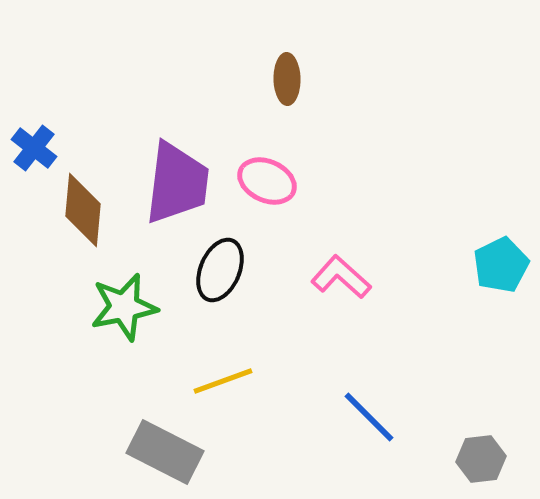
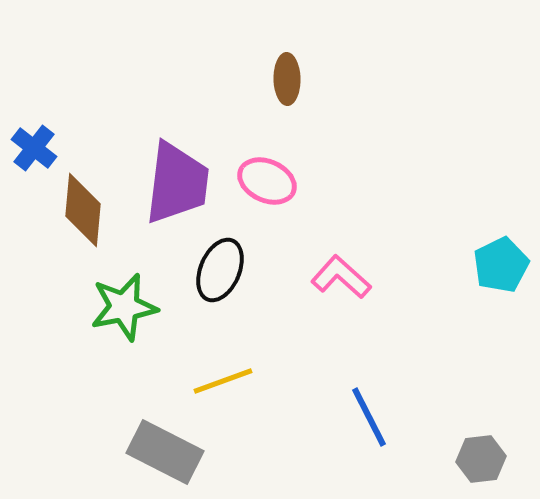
blue line: rotated 18 degrees clockwise
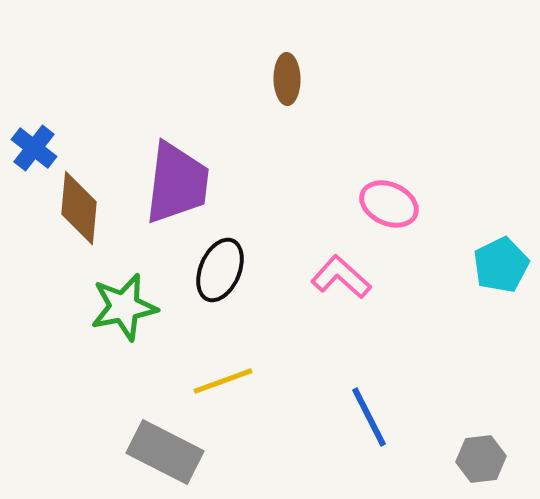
pink ellipse: moved 122 px right, 23 px down
brown diamond: moved 4 px left, 2 px up
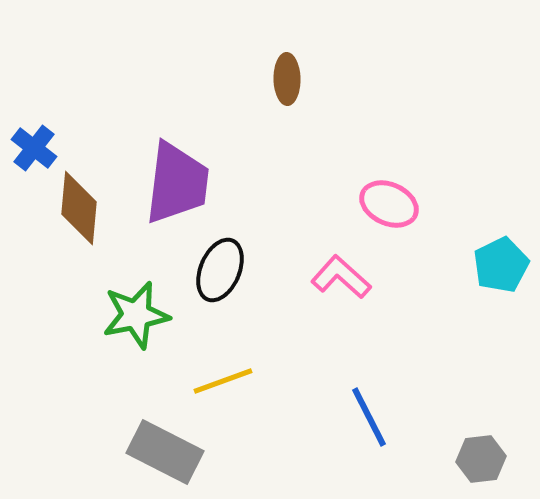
green star: moved 12 px right, 8 px down
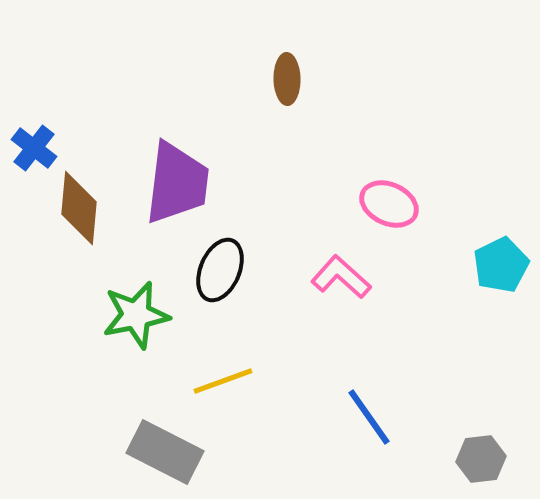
blue line: rotated 8 degrees counterclockwise
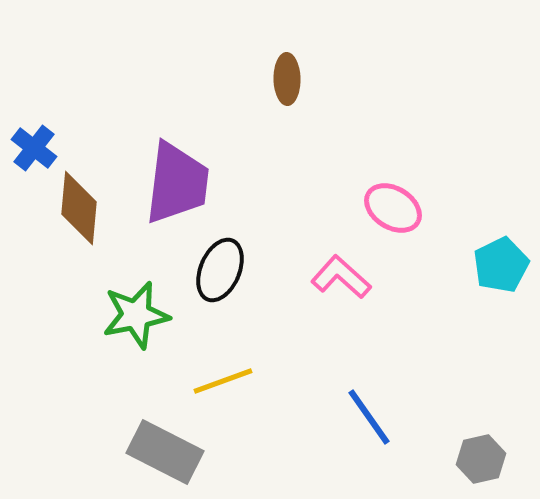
pink ellipse: moved 4 px right, 4 px down; rotated 8 degrees clockwise
gray hexagon: rotated 6 degrees counterclockwise
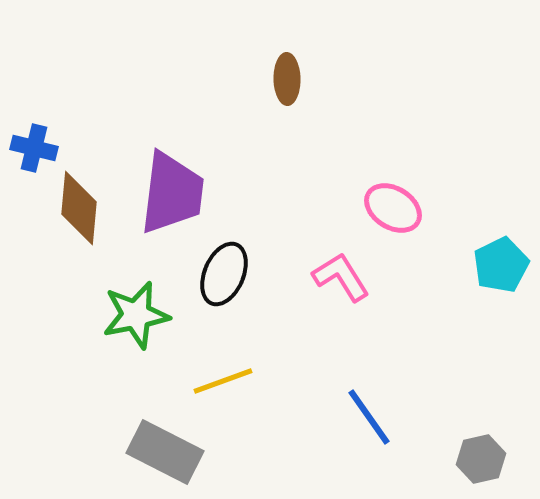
blue cross: rotated 24 degrees counterclockwise
purple trapezoid: moved 5 px left, 10 px down
black ellipse: moved 4 px right, 4 px down
pink L-shape: rotated 16 degrees clockwise
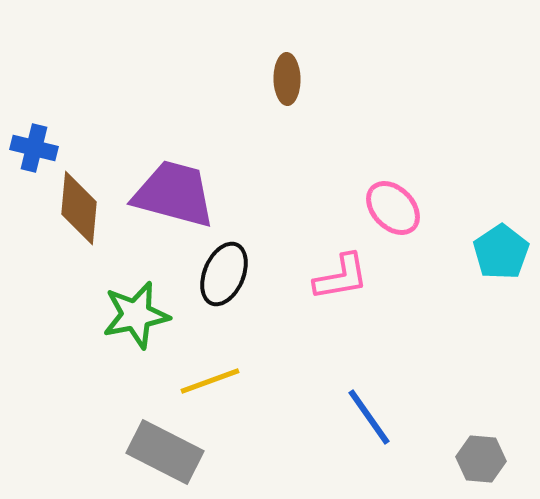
purple trapezoid: moved 2 px right, 1 px down; rotated 82 degrees counterclockwise
pink ellipse: rotated 14 degrees clockwise
cyan pentagon: moved 13 px up; rotated 8 degrees counterclockwise
pink L-shape: rotated 112 degrees clockwise
yellow line: moved 13 px left
gray hexagon: rotated 18 degrees clockwise
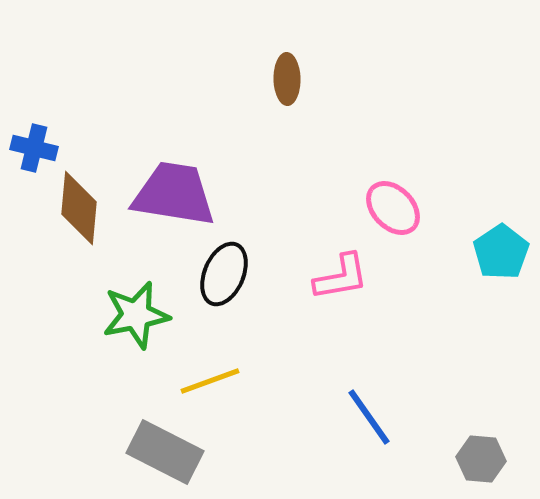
purple trapezoid: rotated 6 degrees counterclockwise
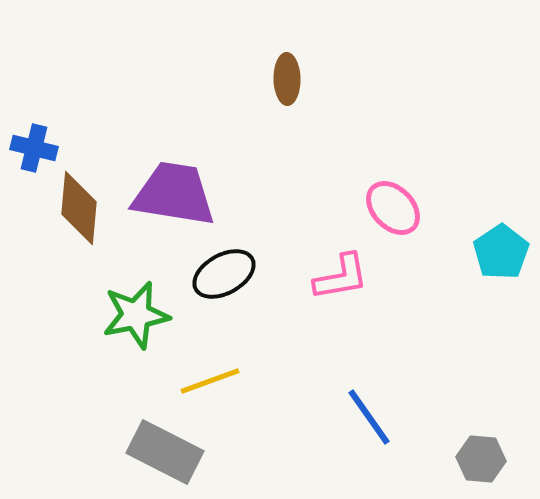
black ellipse: rotated 38 degrees clockwise
